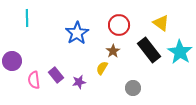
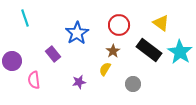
cyan line: moved 2 px left; rotated 18 degrees counterclockwise
black rectangle: rotated 15 degrees counterclockwise
yellow semicircle: moved 3 px right, 1 px down
purple rectangle: moved 3 px left, 21 px up
gray circle: moved 4 px up
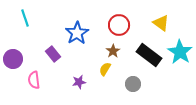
black rectangle: moved 5 px down
purple circle: moved 1 px right, 2 px up
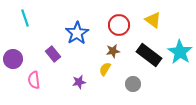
yellow triangle: moved 8 px left, 3 px up
brown star: rotated 24 degrees clockwise
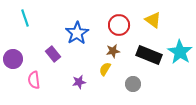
black rectangle: rotated 15 degrees counterclockwise
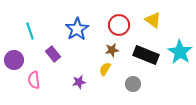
cyan line: moved 5 px right, 13 px down
blue star: moved 4 px up
brown star: moved 1 px left, 1 px up
black rectangle: moved 3 px left
purple circle: moved 1 px right, 1 px down
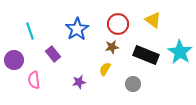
red circle: moved 1 px left, 1 px up
brown star: moved 3 px up
